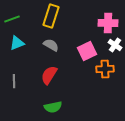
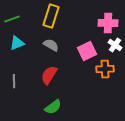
green semicircle: rotated 24 degrees counterclockwise
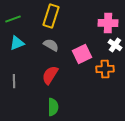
green line: moved 1 px right
pink square: moved 5 px left, 3 px down
red semicircle: moved 1 px right
green semicircle: rotated 54 degrees counterclockwise
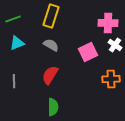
pink square: moved 6 px right, 2 px up
orange cross: moved 6 px right, 10 px down
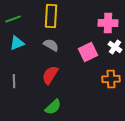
yellow rectangle: rotated 15 degrees counterclockwise
white cross: moved 2 px down
green semicircle: rotated 48 degrees clockwise
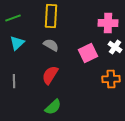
green line: moved 1 px up
cyan triangle: rotated 21 degrees counterclockwise
pink square: moved 1 px down
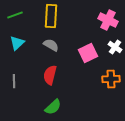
green line: moved 2 px right, 3 px up
pink cross: moved 3 px up; rotated 24 degrees clockwise
red semicircle: rotated 18 degrees counterclockwise
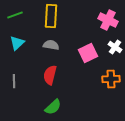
gray semicircle: rotated 21 degrees counterclockwise
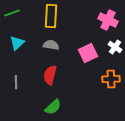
green line: moved 3 px left, 2 px up
gray line: moved 2 px right, 1 px down
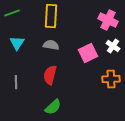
cyan triangle: rotated 14 degrees counterclockwise
white cross: moved 2 px left, 1 px up
